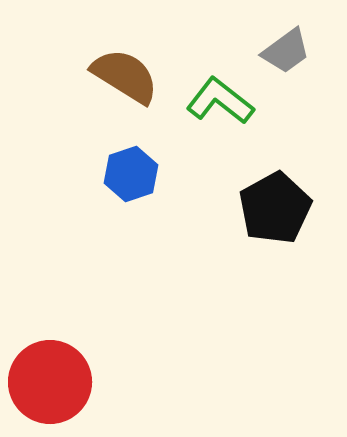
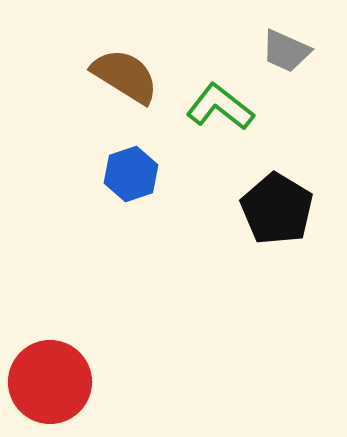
gray trapezoid: rotated 60 degrees clockwise
green L-shape: moved 6 px down
black pentagon: moved 2 px right, 1 px down; rotated 12 degrees counterclockwise
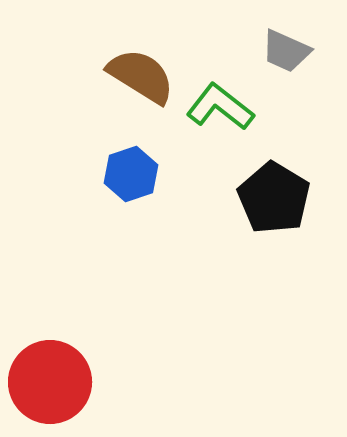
brown semicircle: moved 16 px right
black pentagon: moved 3 px left, 11 px up
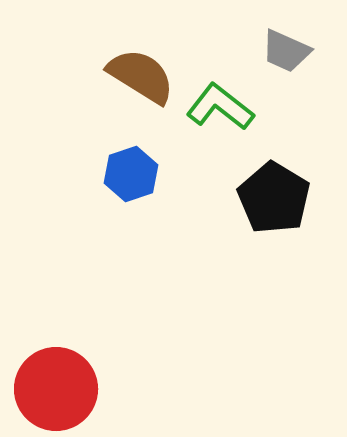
red circle: moved 6 px right, 7 px down
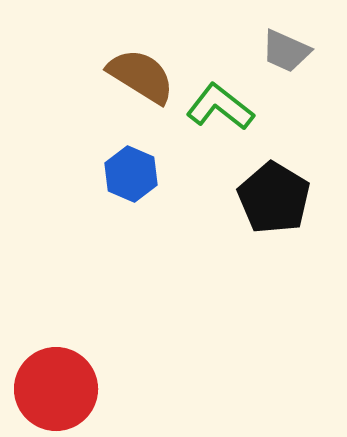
blue hexagon: rotated 18 degrees counterclockwise
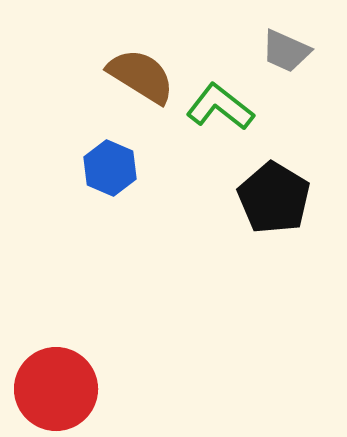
blue hexagon: moved 21 px left, 6 px up
